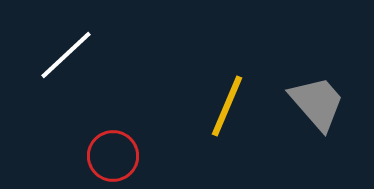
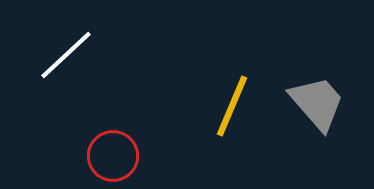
yellow line: moved 5 px right
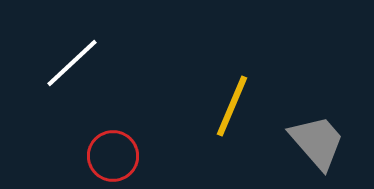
white line: moved 6 px right, 8 px down
gray trapezoid: moved 39 px down
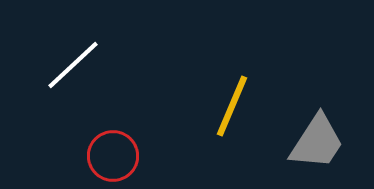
white line: moved 1 px right, 2 px down
gray trapezoid: rotated 74 degrees clockwise
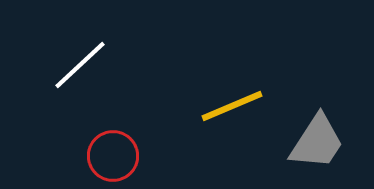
white line: moved 7 px right
yellow line: rotated 44 degrees clockwise
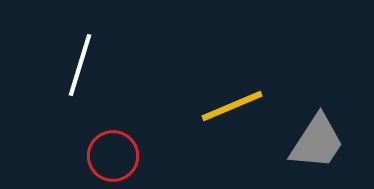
white line: rotated 30 degrees counterclockwise
